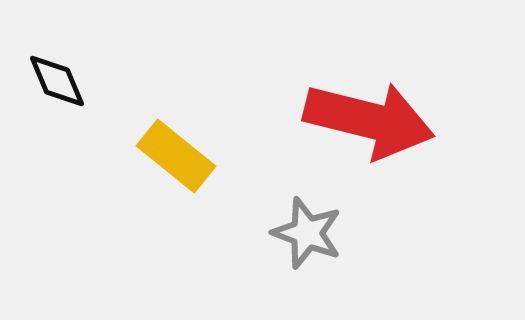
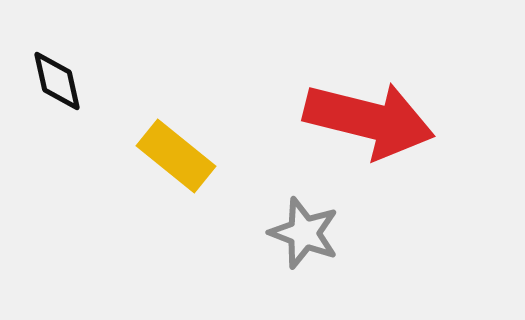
black diamond: rotated 10 degrees clockwise
gray star: moved 3 px left
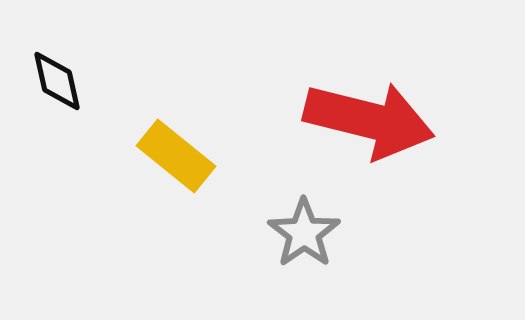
gray star: rotated 16 degrees clockwise
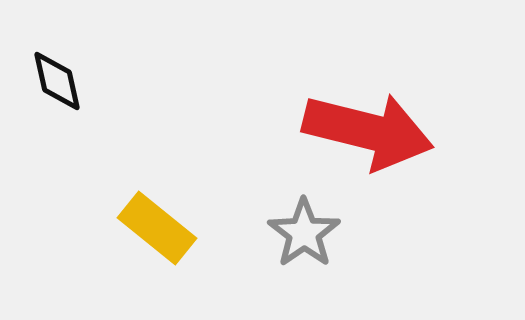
red arrow: moved 1 px left, 11 px down
yellow rectangle: moved 19 px left, 72 px down
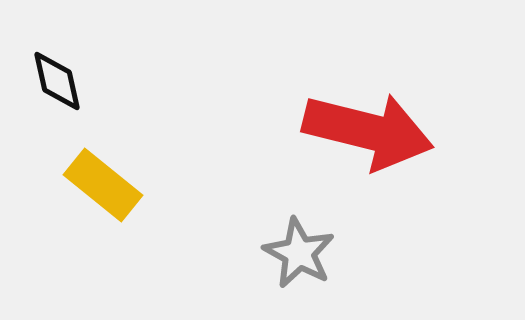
yellow rectangle: moved 54 px left, 43 px up
gray star: moved 5 px left, 20 px down; rotated 8 degrees counterclockwise
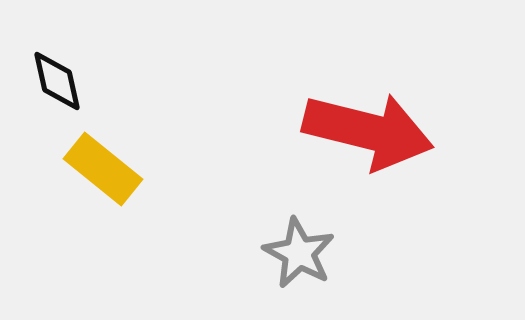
yellow rectangle: moved 16 px up
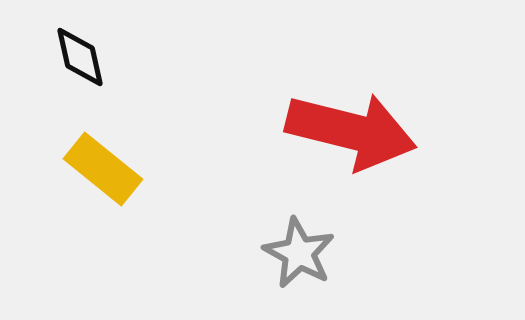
black diamond: moved 23 px right, 24 px up
red arrow: moved 17 px left
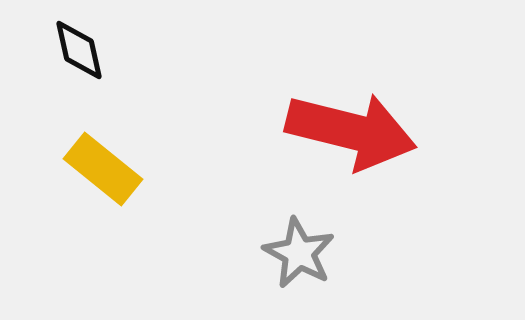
black diamond: moved 1 px left, 7 px up
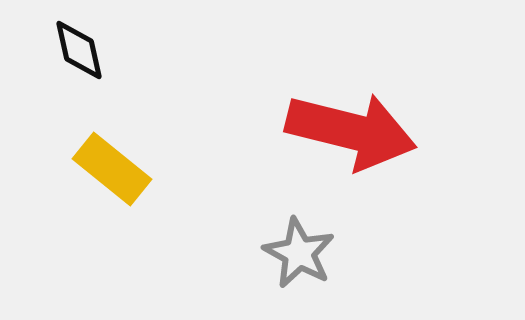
yellow rectangle: moved 9 px right
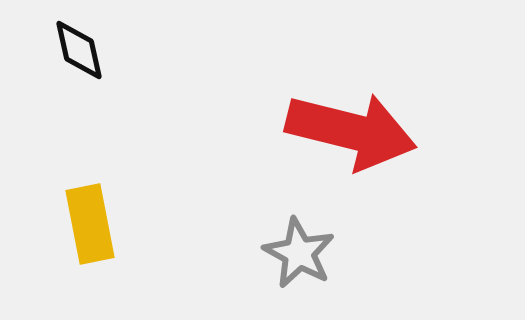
yellow rectangle: moved 22 px left, 55 px down; rotated 40 degrees clockwise
